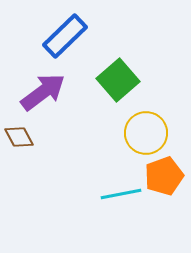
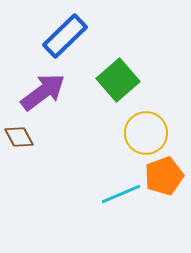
cyan line: rotated 12 degrees counterclockwise
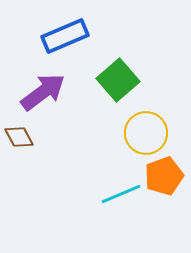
blue rectangle: rotated 21 degrees clockwise
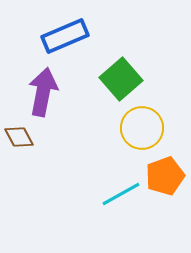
green square: moved 3 px right, 1 px up
purple arrow: rotated 42 degrees counterclockwise
yellow circle: moved 4 px left, 5 px up
orange pentagon: moved 1 px right
cyan line: rotated 6 degrees counterclockwise
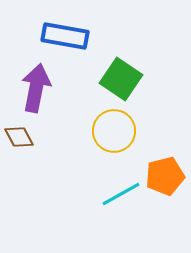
blue rectangle: rotated 33 degrees clockwise
green square: rotated 15 degrees counterclockwise
purple arrow: moved 7 px left, 4 px up
yellow circle: moved 28 px left, 3 px down
orange pentagon: rotated 6 degrees clockwise
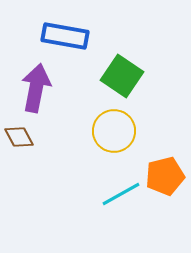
green square: moved 1 px right, 3 px up
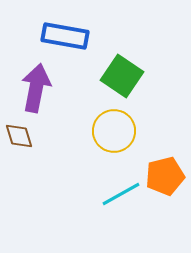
brown diamond: moved 1 px up; rotated 12 degrees clockwise
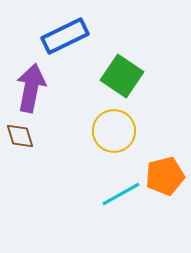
blue rectangle: rotated 36 degrees counterclockwise
purple arrow: moved 5 px left
brown diamond: moved 1 px right
